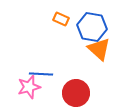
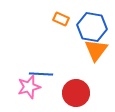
orange triangle: moved 3 px left, 1 px down; rotated 25 degrees clockwise
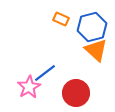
blue hexagon: rotated 24 degrees counterclockwise
orange triangle: rotated 25 degrees counterclockwise
blue line: moved 4 px right, 1 px up; rotated 40 degrees counterclockwise
pink star: rotated 15 degrees counterclockwise
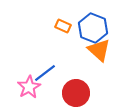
orange rectangle: moved 2 px right, 7 px down
blue hexagon: moved 1 px right, 1 px down; rotated 24 degrees counterclockwise
orange triangle: moved 3 px right
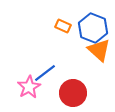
red circle: moved 3 px left
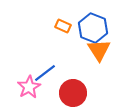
orange triangle: rotated 15 degrees clockwise
